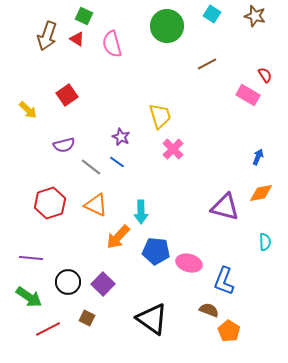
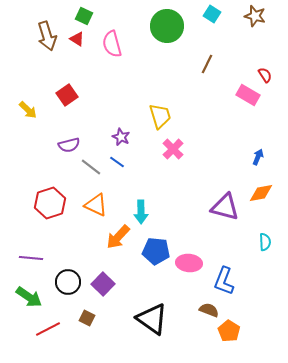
brown arrow: rotated 36 degrees counterclockwise
brown line: rotated 36 degrees counterclockwise
purple semicircle: moved 5 px right
pink ellipse: rotated 10 degrees counterclockwise
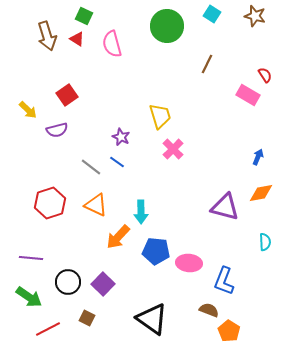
purple semicircle: moved 12 px left, 15 px up
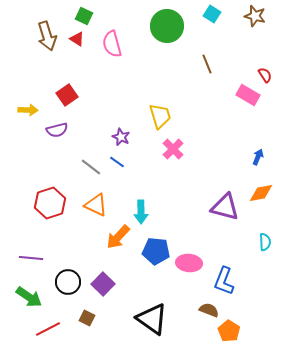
brown line: rotated 48 degrees counterclockwise
yellow arrow: rotated 42 degrees counterclockwise
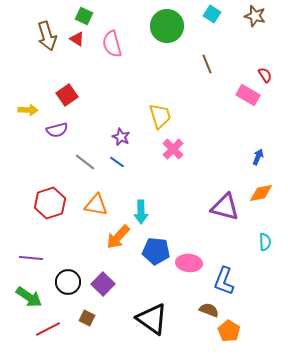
gray line: moved 6 px left, 5 px up
orange triangle: rotated 15 degrees counterclockwise
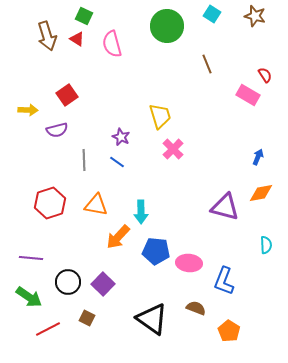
gray line: moved 1 px left, 2 px up; rotated 50 degrees clockwise
cyan semicircle: moved 1 px right, 3 px down
brown semicircle: moved 13 px left, 2 px up
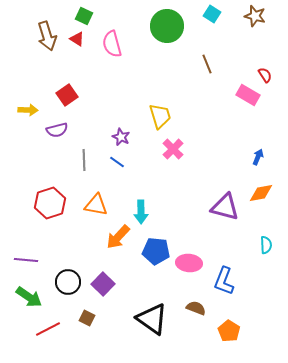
purple line: moved 5 px left, 2 px down
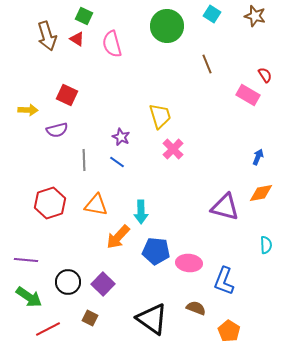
red square: rotated 30 degrees counterclockwise
brown square: moved 3 px right
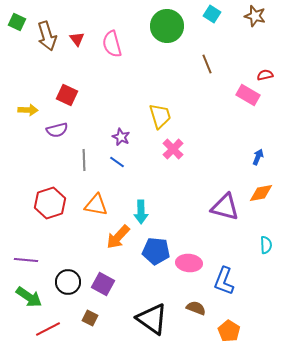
green square: moved 67 px left, 6 px down
red triangle: rotated 21 degrees clockwise
red semicircle: rotated 70 degrees counterclockwise
purple square: rotated 15 degrees counterclockwise
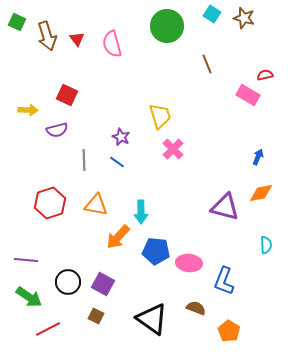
brown star: moved 11 px left, 2 px down
brown square: moved 6 px right, 2 px up
